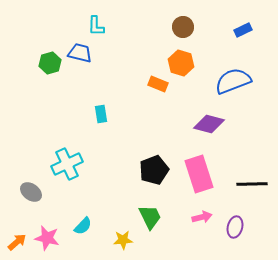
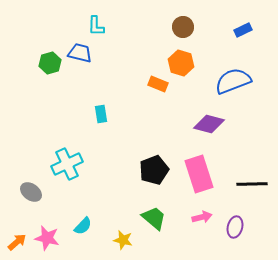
green trapezoid: moved 4 px right, 1 px down; rotated 24 degrees counterclockwise
yellow star: rotated 18 degrees clockwise
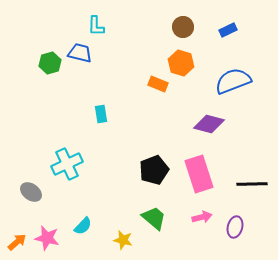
blue rectangle: moved 15 px left
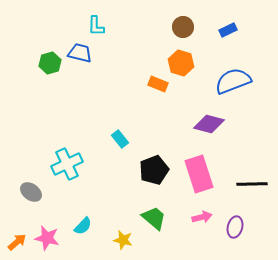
cyan rectangle: moved 19 px right, 25 px down; rotated 30 degrees counterclockwise
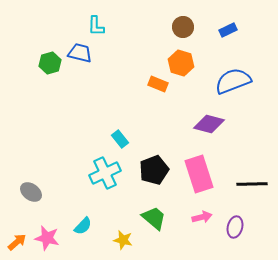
cyan cross: moved 38 px right, 9 px down
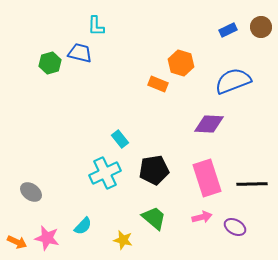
brown circle: moved 78 px right
purple diamond: rotated 12 degrees counterclockwise
black pentagon: rotated 12 degrees clockwise
pink rectangle: moved 8 px right, 4 px down
purple ellipse: rotated 75 degrees counterclockwise
orange arrow: rotated 66 degrees clockwise
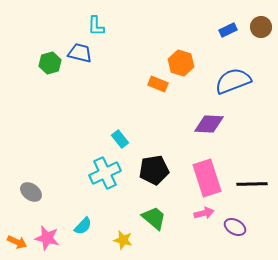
pink arrow: moved 2 px right, 4 px up
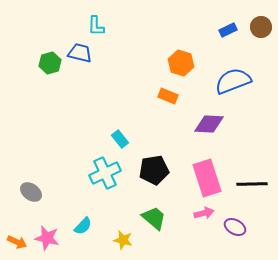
orange rectangle: moved 10 px right, 12 px down
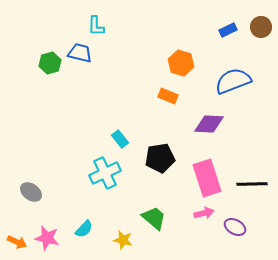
black pentagon: moved 6 px right, 12 px up
cyan semicircle: moved 1 px right, 3 px down
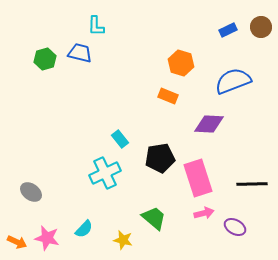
green hexagon: moved 5 px left, 4 px up
pink rectangle: moved 9 px left
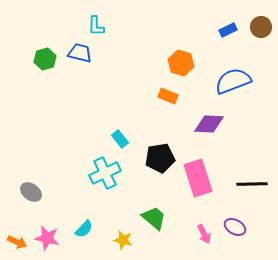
pink arrow: moved 21 px down; rotated 78 degrees clockwise
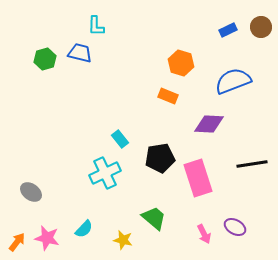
black line: moved 20 px up; rotated 8 degrees counterclockwise
orange arrow: rotated 78 degrees counterclockwise
